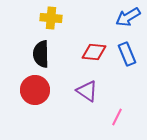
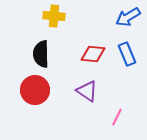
yellow cross: moved 3 px right, 2 px up
red diamond: moved 1 px left, 2 px down
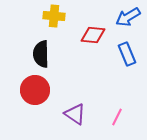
red diamond: moved 19 px up
purple triangle: moved 12 px left, 23 px down
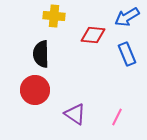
blue arrow: moved 1 px left
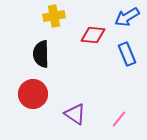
yellow cross: rotated 15 degrees counterclockwise
red circle: moved 2 px left, 4 px down
pink line: moved 2 px right, 2 px down; rotated 12 degrees clockwise
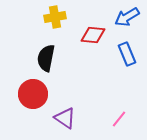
yellow cross: moved 1 px right, 1 px down
black semicircle: moved 5 px right, 4 px down; rotated 12 degrees clockwise
purple triangle: moved 10 px left, 4 px down
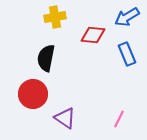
pink line: rotated 12 degrees counterclockwise
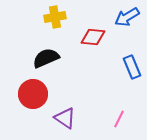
red diamond: moved 2 px down
blue rectangle: moved 5 px right, 13 px down
black semicircle: rotated 56 degrees clockwise
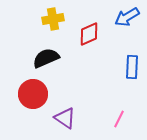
yellow cross: moved 2 px left, 2 px down
red diamond: moved 4 px left, 3 px up; rotated 30 degrees counterclockwise
blue rectangle: rotated 25 degrees clockwise
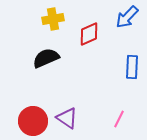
blue arrow: rotated 15 degrees counterclockwise
red circle: moved 27 px down
purple triangle: moved 2 px right
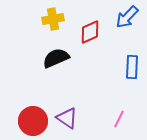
red diamond: moved 1 px right, 2 px up
black semicircle: moved 10 px right
